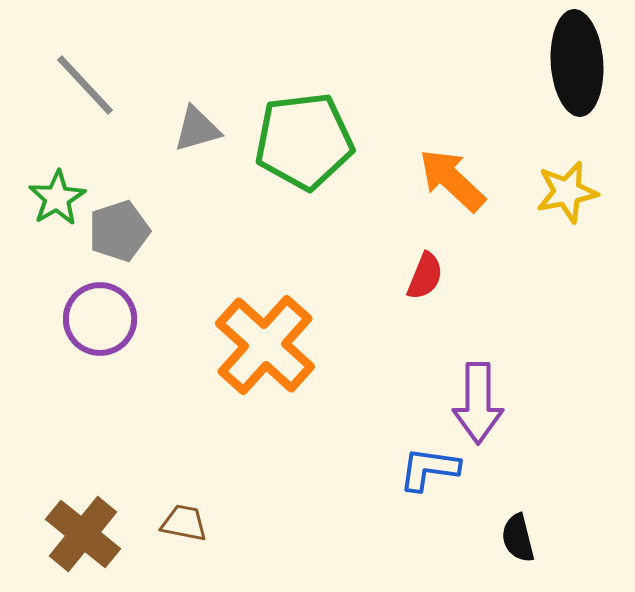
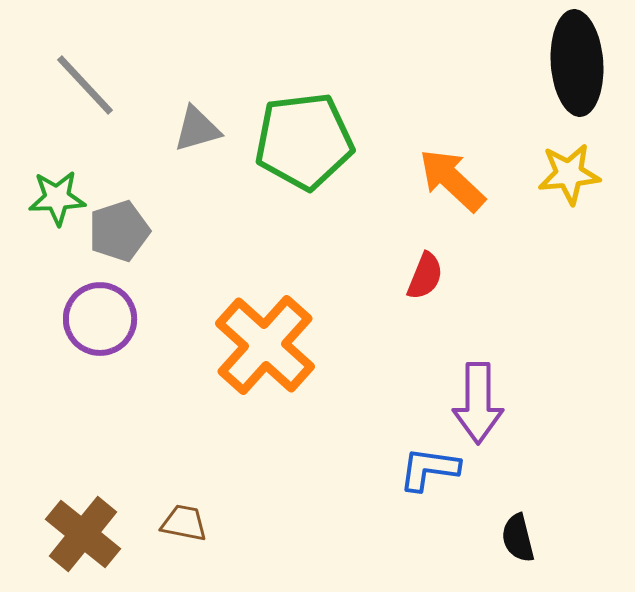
yellow star: moved 2 px right, 18 px up; rotated 6 degrees clockwise
green star: rotated 28 degrees clockwise
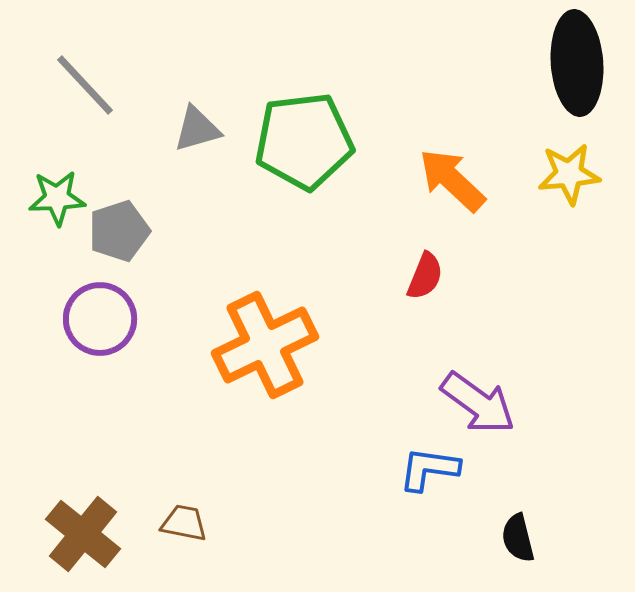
orange cross: rotated 22 degrees clockwise
purple arrow: rotated 54 degrees counterclockwise
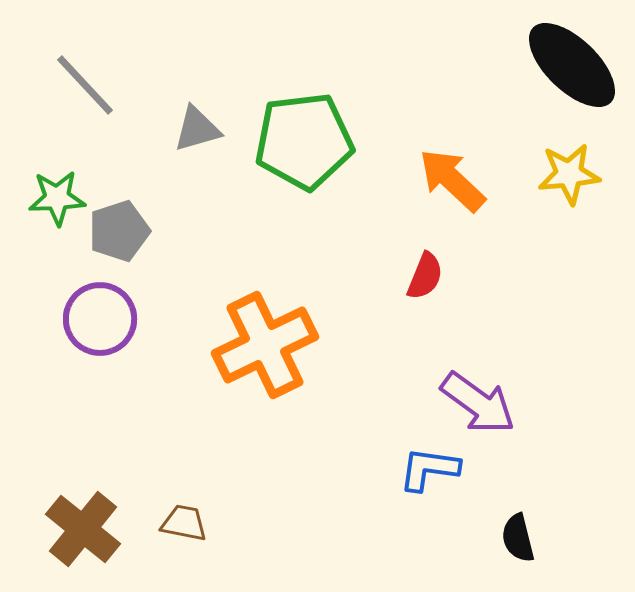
black ellipse: moved 5 px left, 2 px down; rotated 42 degrees counterclockwise
brown cross: moved 5 px up
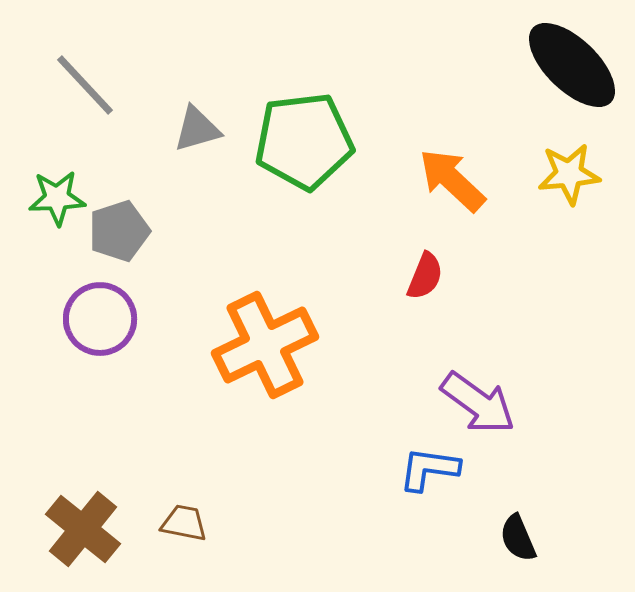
black semicircle: rotated 9 degrees counterclockwise
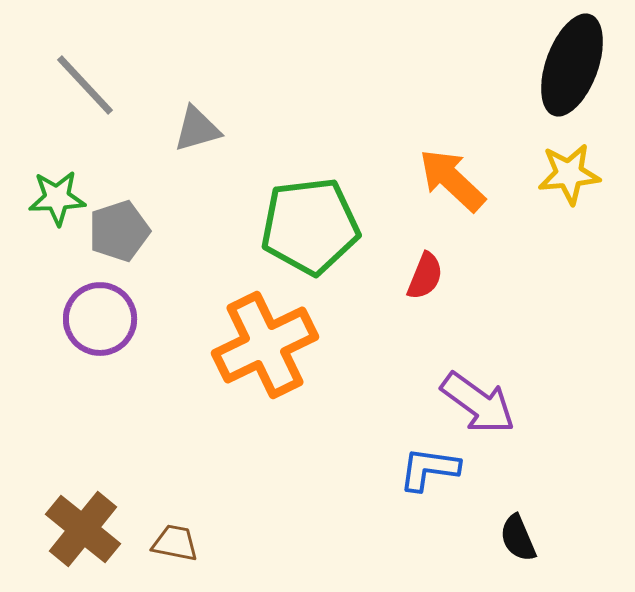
black ellipse: rotated 66 degrees clockwise
green pentagon: moved 6 px right, 85 px down
brown trapezoid: moved 9 px left, 20 px down
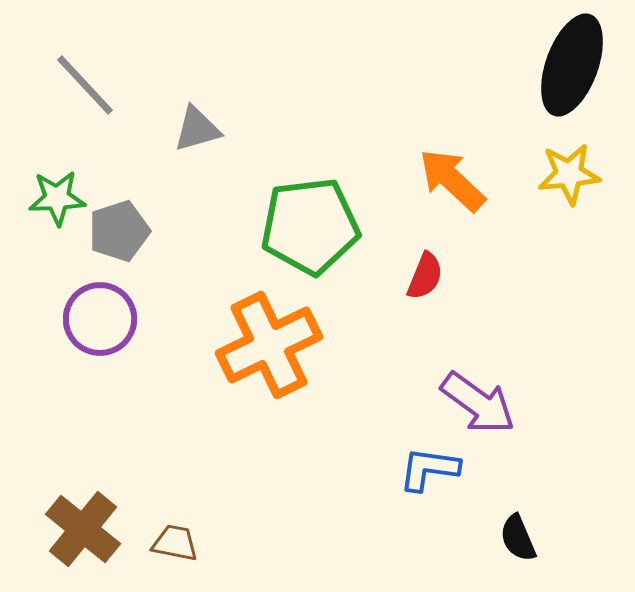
orange cross: moved 4 px right
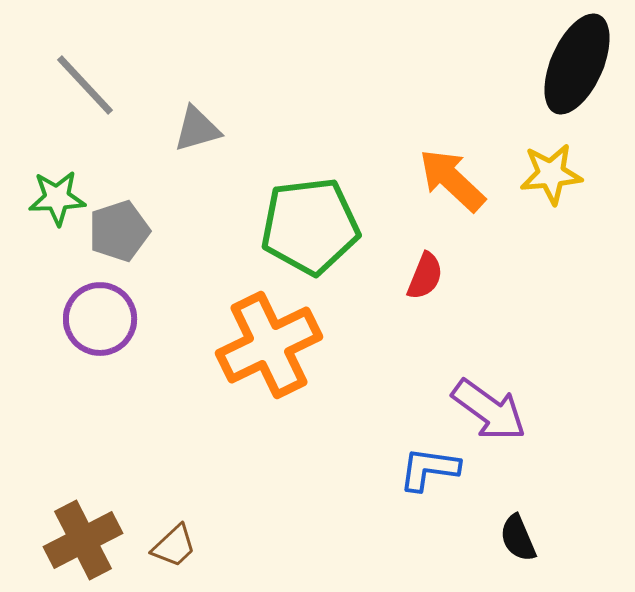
black ellipse: moved 5 px right, 1 px up; rotated 4 degrees clockwise
yellow star: moved 18 px left
purple arrow: moved 11 px right, 7 px down
brown cross: moved 11 px down; rotated 24 degrees clockwise
brown trapezoid: moved 1 px left, 3 px down; rotated 126 degrees clockwise
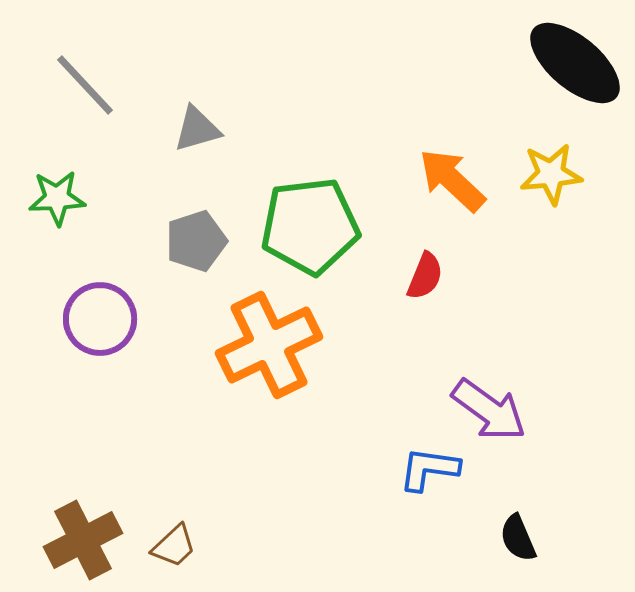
black ellipse: moved 2 px left, 1 px up; rotated 74 degrees counterclockwise
gray pentagon: moved 77 px right, 10 px down
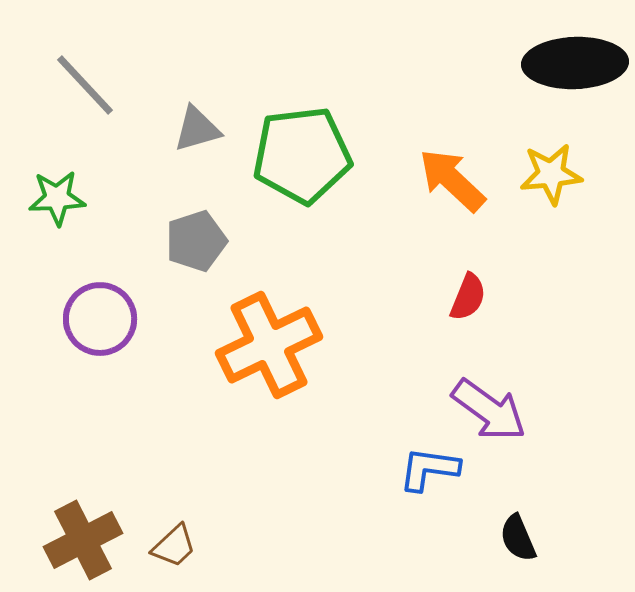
black ellipse: rotated 42 degrees counterclockwise
green pentagon: moved 8 px left, 71 px up
red semicircle: moved 43 px right, 21 px down
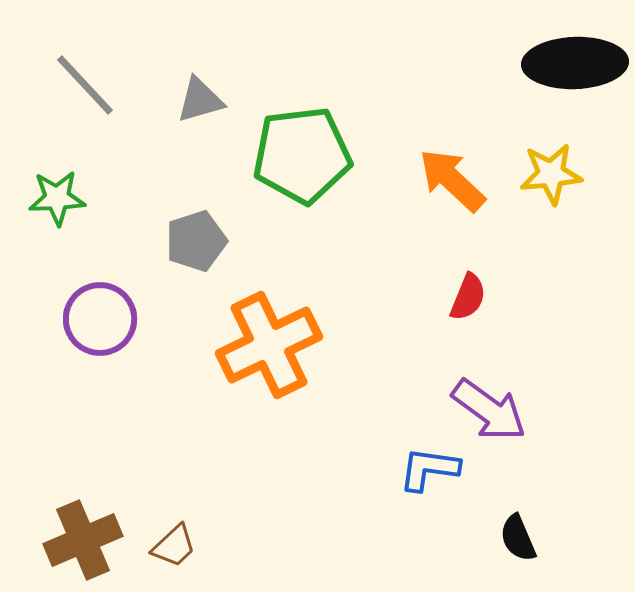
gray triangle: moved 3 px right, 29 px up
brown cross: rotated 4 degrees clockwise
